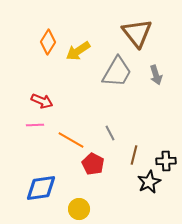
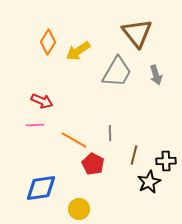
gray line: rotated 28 degrees clockwise
orange line: moved 3 px right
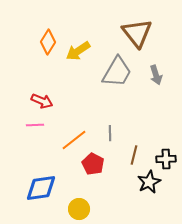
orange line: rotated 68 degrees counterclockwise
black cross: moved 2 px up
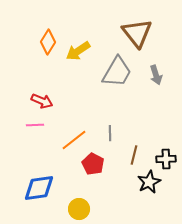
blue diamond: moved 2 px left
